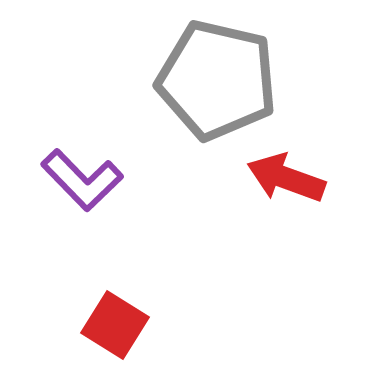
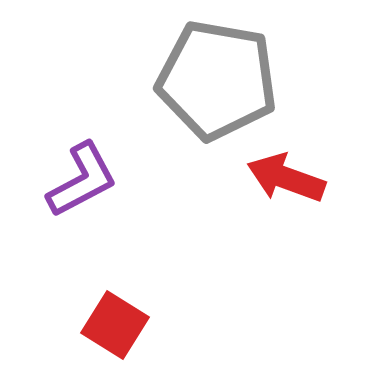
gray pentagon: rotated 3 degrees counterclockwise
purple L-shape: rotated 74 degrees counterclockwise
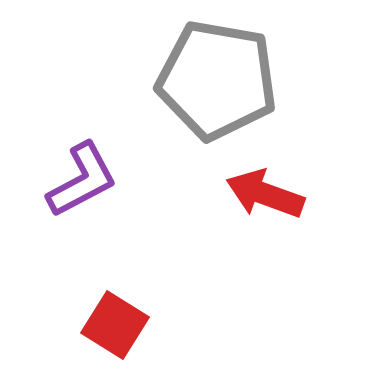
red arrow: moved 21 px left, 16 px down
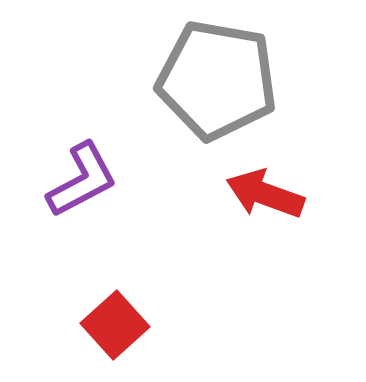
red square: rotated 16 degrees clockwise
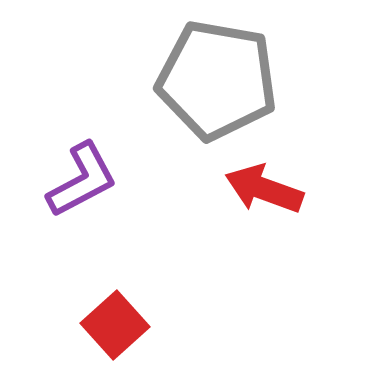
red arrow: moved 1 px left, 5 px up
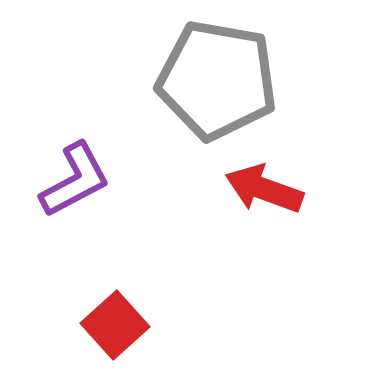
purple L-shape: moved 7 px left
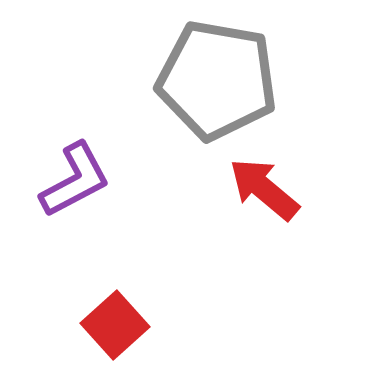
red arrow: rotated 20 degrees clockwise
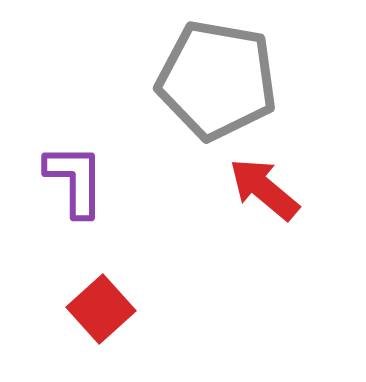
purple L-shape: rotated 62 degrees counterclockwise
red square: moved 14 px left, 16 px up
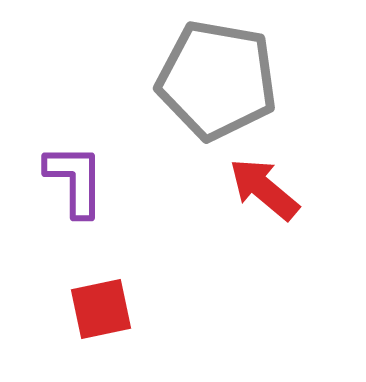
red square: rotated 30 degrees clockwise
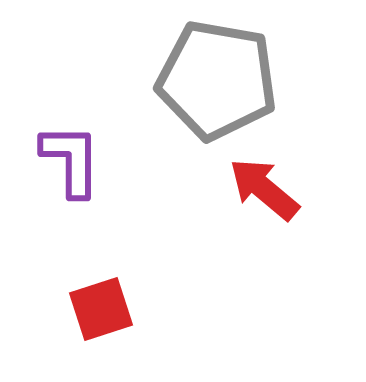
purple L-shape: moved 4 px left, 20 px up
red square: rotated 6 degrees counterclockwise
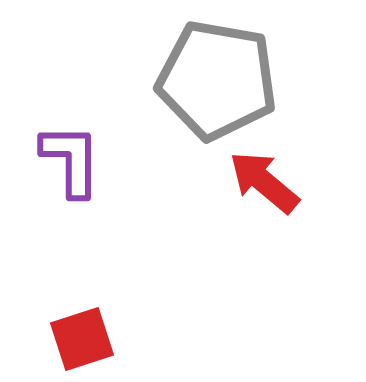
red arrow: moved 7 px up
red square: moved 19 px left, 30 px down
